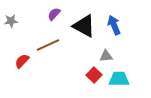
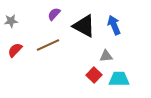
red semicircle: moved 7 px left, 11 px up
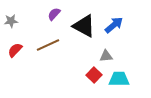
blue arrow: rotated 72 degrees clockwise
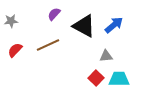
red square: moved 2 px right, 3 px down
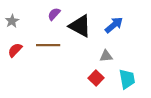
gray star: moved 1 px right; rotated 24 degrees counterclockwise
black triangle: moved 4 px left
brown line: rotated 25 degrees clockwise
cyan trapezoid: moved 8 px right; rotated 80 degrees clockwise
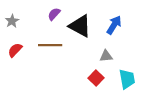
blue arrow: rotated 18 degrees counterclockwise
brown line: moved 2 px right
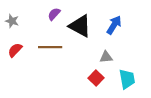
gray star: rotated 24 degrees counterclockwise
brown line: moved 2 px down
gray triangle: moved 1 px down
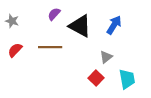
gray triangle: rotated 32 degrees counterclockwise
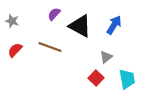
brown line: rotated 20 degrees clockwise
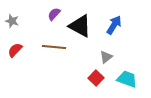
brown line: moved 4 px right; rotated 15 degrees counterclockwise
cyan trapezoid: rotated 60 degrees counterclockwise
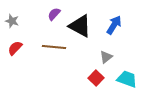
red semicircle: moved 2 px up
